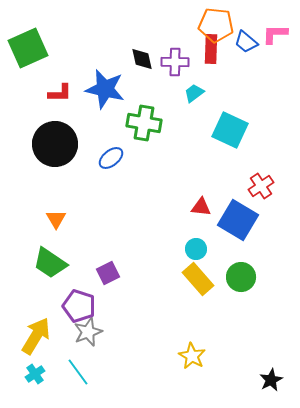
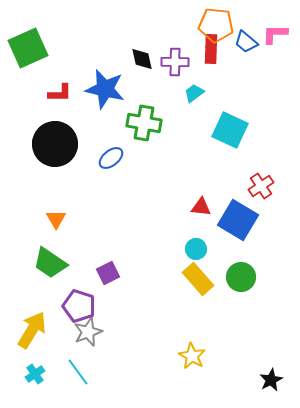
yellow arrow: moved 4 px left, 6 px up
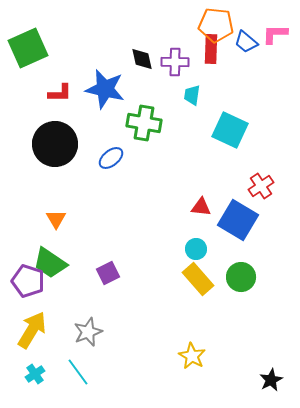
cyan trapezoid: moved 2 px left, 2 px down; rotated 45 degrees counterclockwise
purple pentagon: moved 51 px left, 25 px up
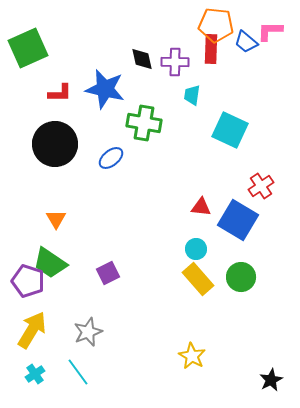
pink L-shape: moved 5 px left, 3 px up
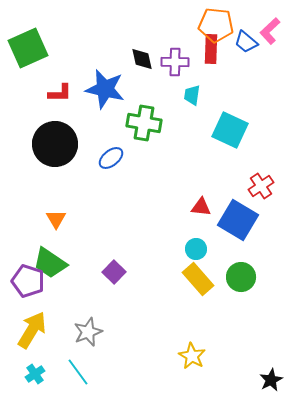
pink L-shape: rotated 44 degrees counterclockwise
purple square: moved 6 px right, 1 px up; rotated 20 degrees counterclockwise
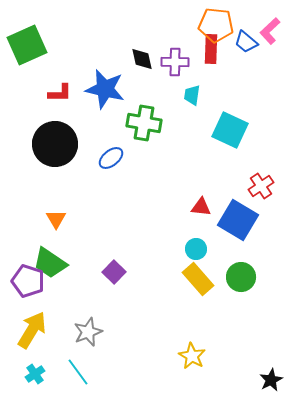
green square: moved 1 px left, 3 px up
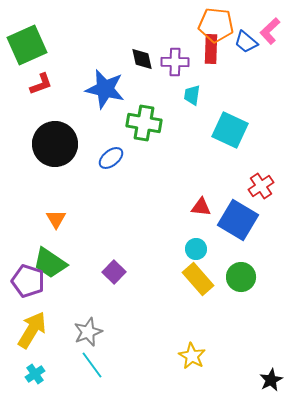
red L-shape: moved 19 px left, 9 px up; rotated 20 degrees counterclockwise
cyan line: moved 14 px right, 7 px up
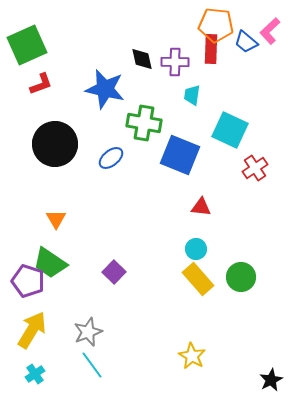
red cross: moved 6 px left, 18 px up
blue square: moved 58 px left, 65 px up; rotated 9 degrees counterclockwise
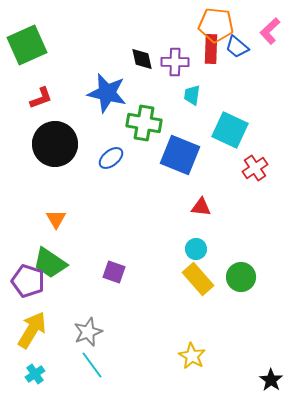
blue trapezoid: moved 9 px left, 5 px down
red L-shape: moved 14 px down
blue star: moved 2 px right, 4 px down
purple square: rotated 25 degrees counterclockwise
black star: rotated 10 degrees counterclockwise
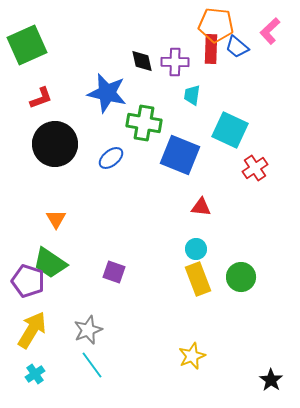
black diamond: moved 2 px down
yellow rectangle: rotated 20 degrees clockwise
gray star: moved 2 px up
yellow star: rotated 20 degrees clockwise
